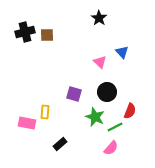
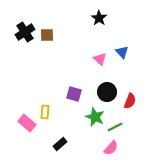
black cross: rotated 18 degrees counterclockwise
pink triangle: moved 3 px up
red semicircle: moved 10 px up
pink rectangle: rotated 30 degrees clockwise
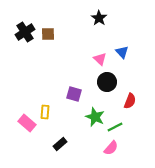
brown square: moved 1 px right, 1 px up
black circle: moved 10 px up
